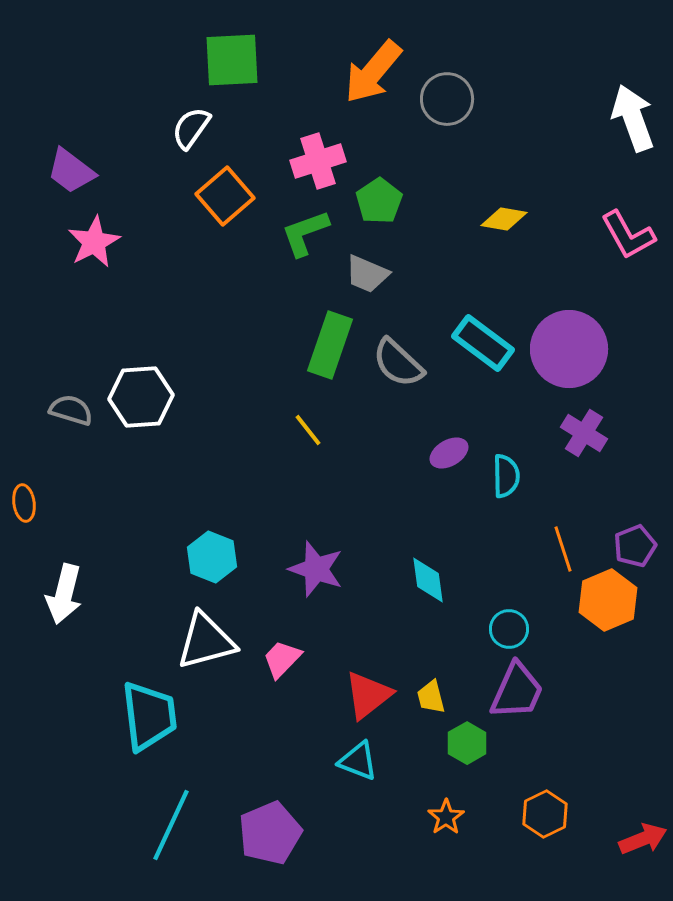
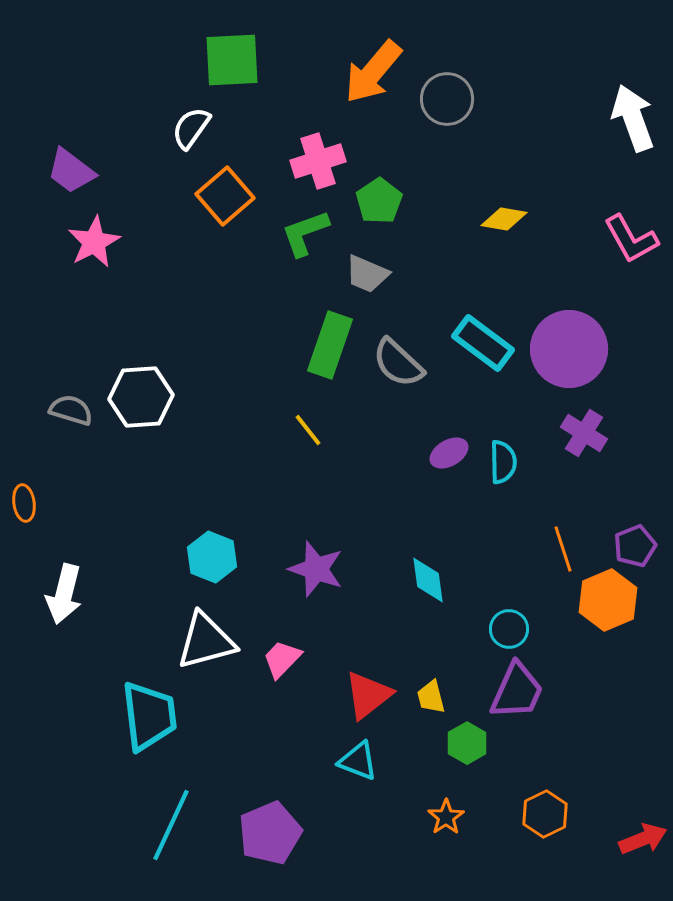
pink L-shape at (628, 235): moved 3 px right, 4 px down
cyan semicircle at (506, 476): moved 3 px left, 14 px up
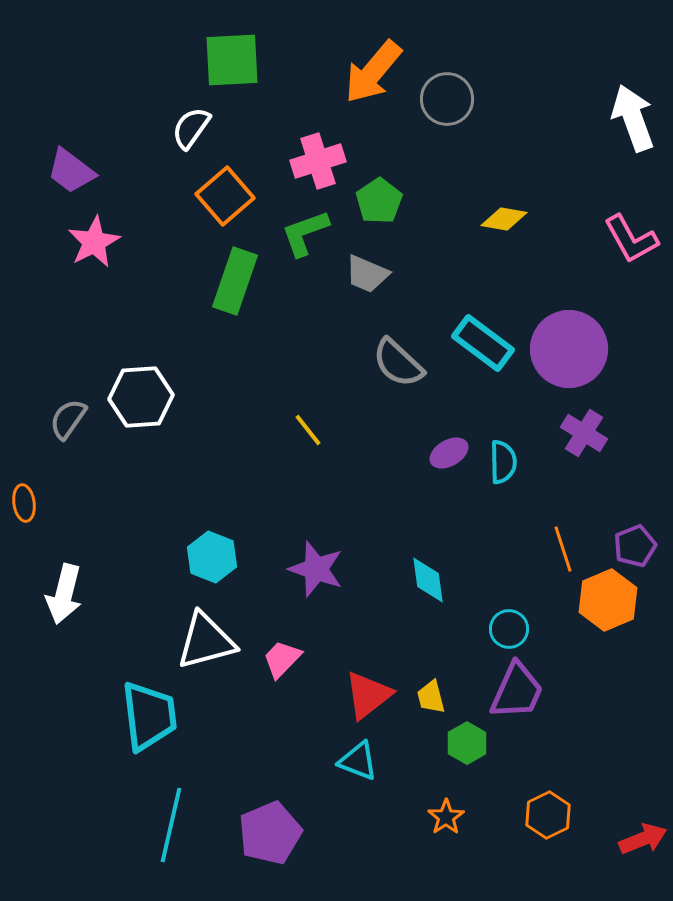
green rectangle at (330, 345): moved 95 px left, 64 px up
gray semicircle at (71, 410): moved 3 px left, 9 px down; rotated 72 degrees counterclockwise
orange hexagon at (545, 814): moved 3 px right, 1 px down
cyan line at (171, 825): rotated 12 degrees counterclockwise
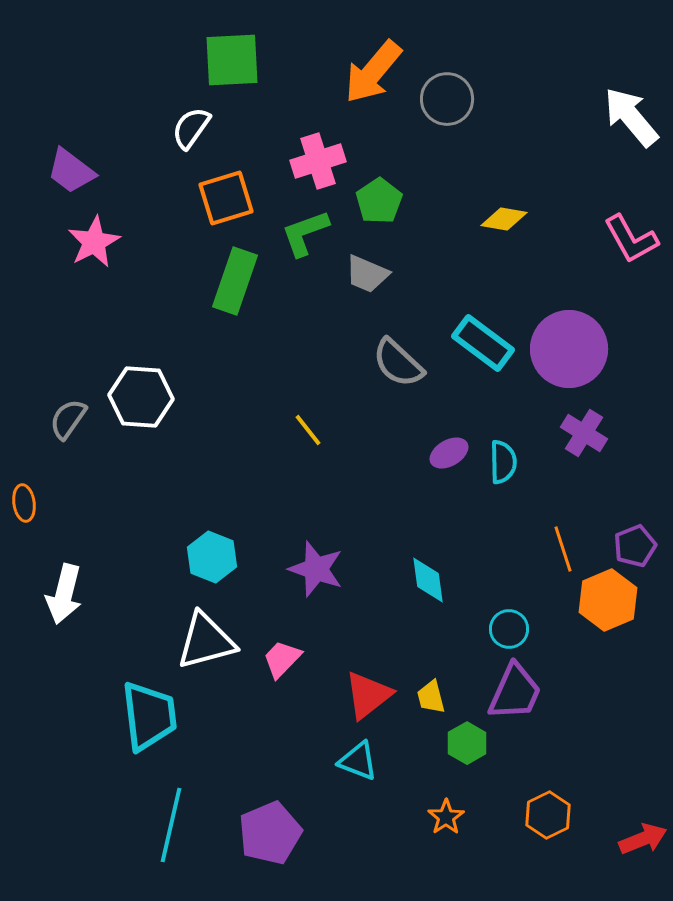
white arrow at (633, 118): moved 2 px left, 1 px up; rotated 20 degrees counterclockwise
orange square at (225, 196): moved 1 px right, 2 px down; rotated 24 degrees clockwise
white hexagon at (141, 397): rotated 8 degrees clockwise
purple trapezoid at (517, 691): moved 2 px left, 1 px down
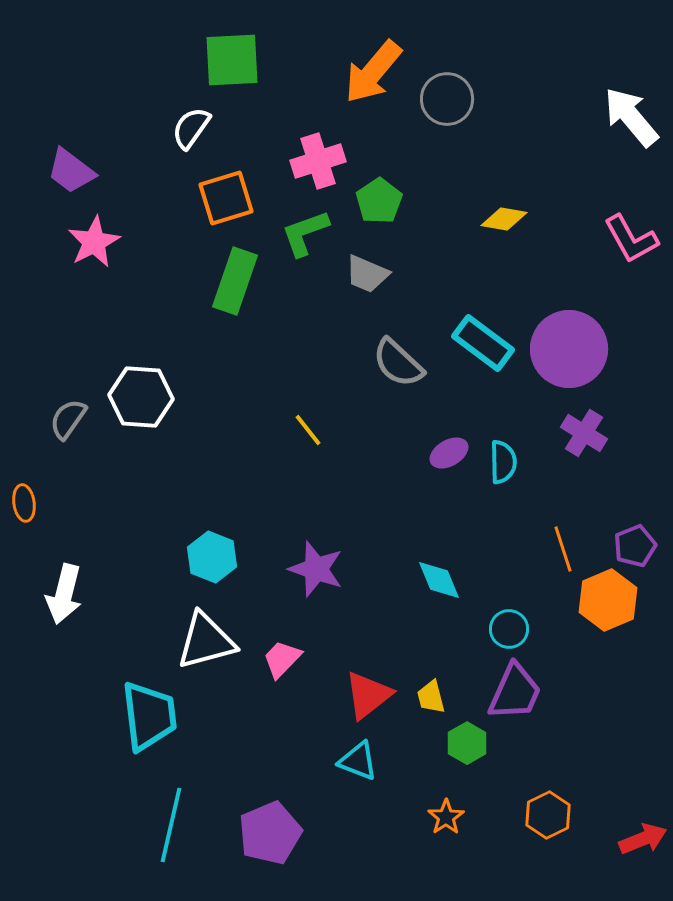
cyan diamond at (428, 580): moved 11 px right; rotated 15 degrees counterclockwise
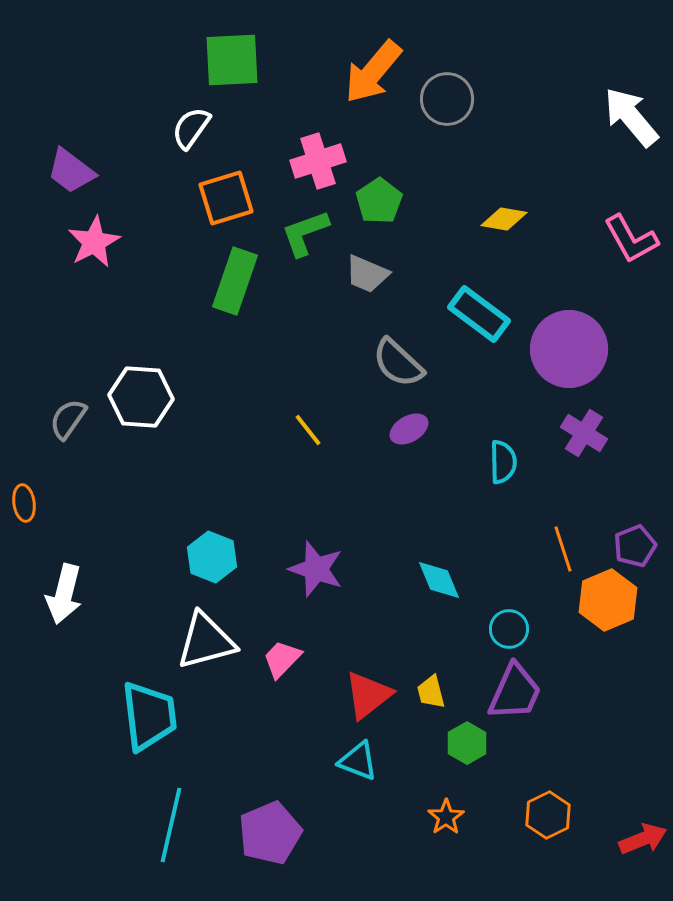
cyan rectangle at (483, 343): moved 4 px left, 29 px up
purple ellipse at (449, 453): moved 40 px left, 24 px up
yellow trapezoid at (431, 697): moved 5 px up
